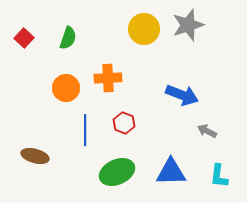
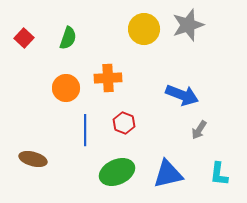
gray arrow: moved 8 px left, 1 px up; rotated 84 degrees counterclockwise
brown ellipse: moved 2 px left, 3 px down
blue triangle: moved 3 px left, 2 px down; rotated 12 degrees counterclockwise
cyan L-shape: moved 2 px up
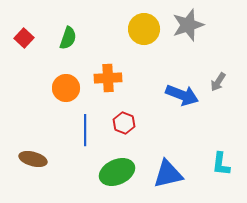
gray arrow: moved 19 px right, 48 px up
cyan L-shape: moved 2 px right, 10 px up
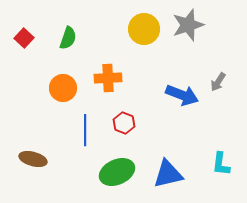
orange circle: moved 3 px left
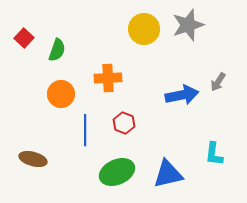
green semicircle: moved 11 px left, 12 px down
orange circle: moved 2 px left, 6 px down
blue arrow: rotated 32 degrees counterclockwise
cyan L-shape: moved 7 px left, 10 px up
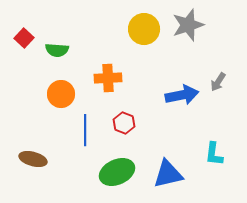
green semicircle: rotated 75 degrees clockwise
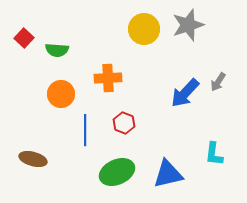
blue arrow: moved 3 px right, 2 px up; rotated 144 degrees clockwise
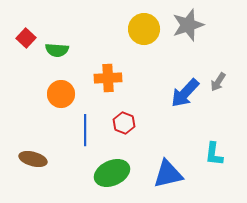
red square: moved 2 px right
green ellipse: moved 5 px left, 1 px down
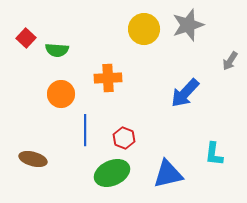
gray arrow: moved 12 px right, 21 px up
red hexagon: moved 15 px down
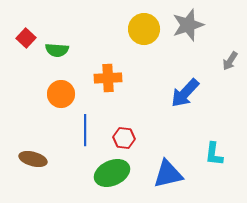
red hexagon: rotated 15 degrees counterclockwise
